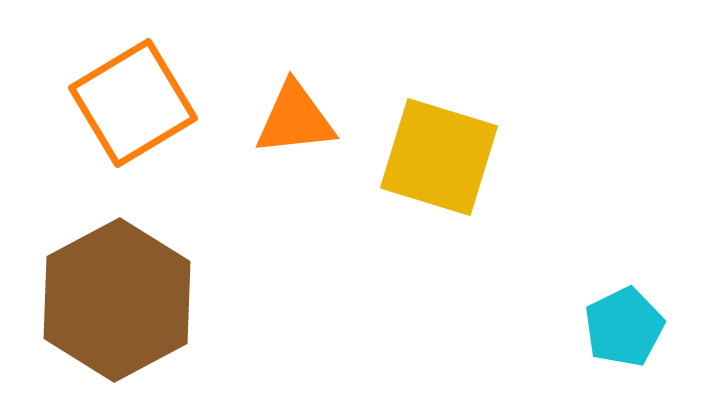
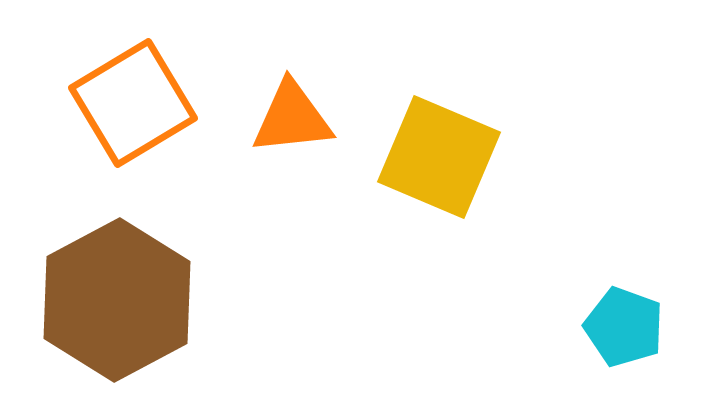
orange triangle: moved 3 px left, 1 px up
yellow square: rotated 6 degrees clockwise
cyan pentagon: rotated 26 degrees counterclockwise
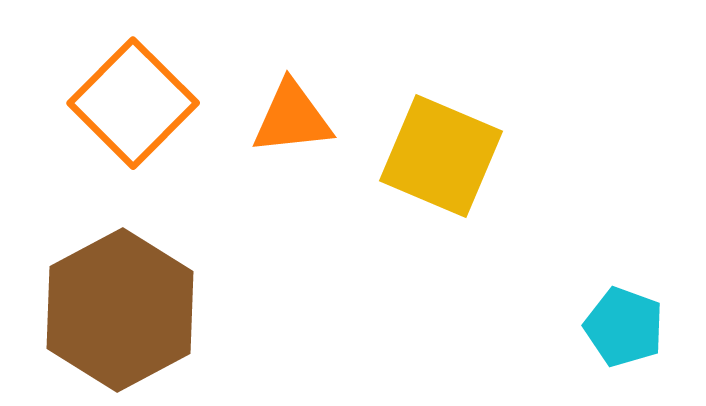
orange square: rotated 14 degrees counterclockwise
yellow square: moved 2 px right, 1 px up
brown hexagon: moved 3 px right, 10 px down
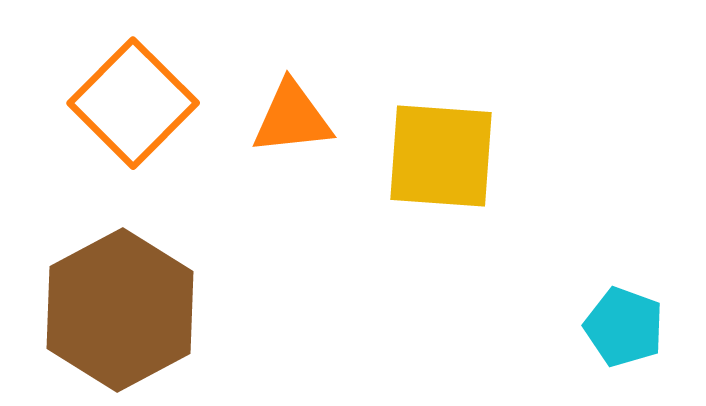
yellow square: rotated 19 degrees counterclockwise
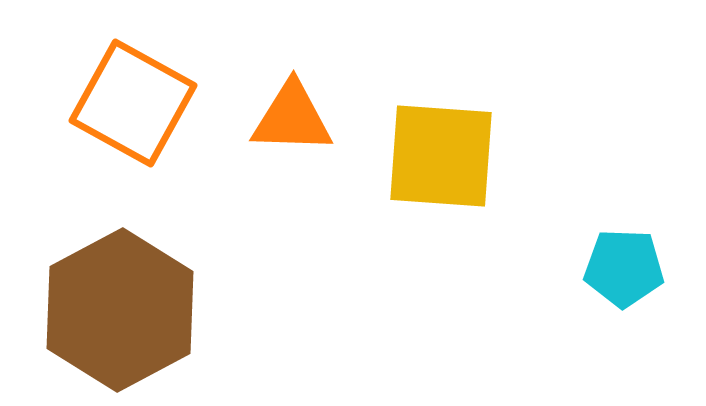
orange square: rotated 16 degrees counterclockwise
orange triangle: rotated 8 degrees clockwise
cyan pentagon: moved 59 px up; rotated 18 degrees counterclockwise
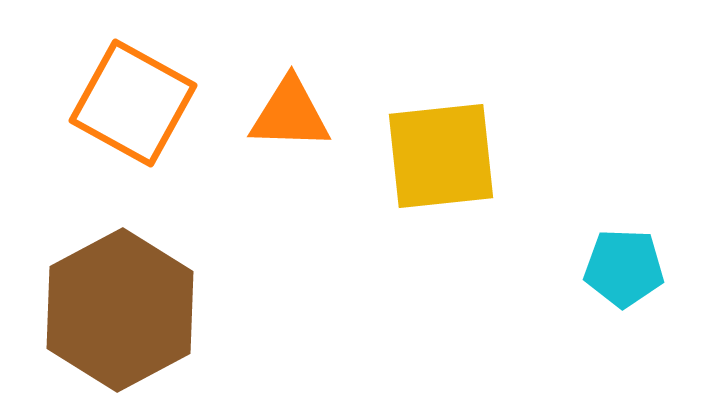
orange triangle: moved 2 px left, 4 px up
yellow square: rotated 10 degrees counterclockwise
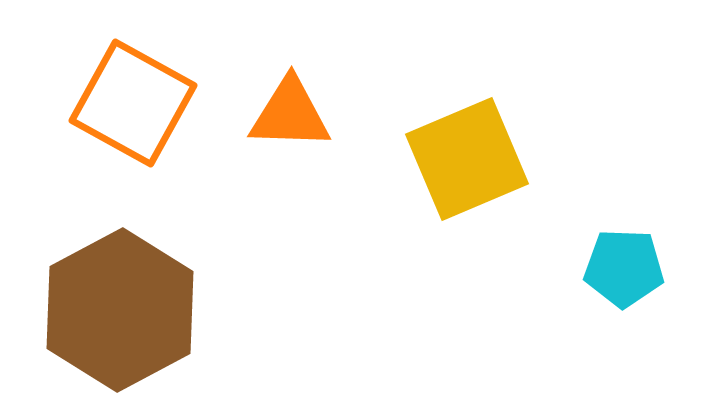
yellow square: moved 26 px right, 3 px down; rotated 17 degrees counterclockwise
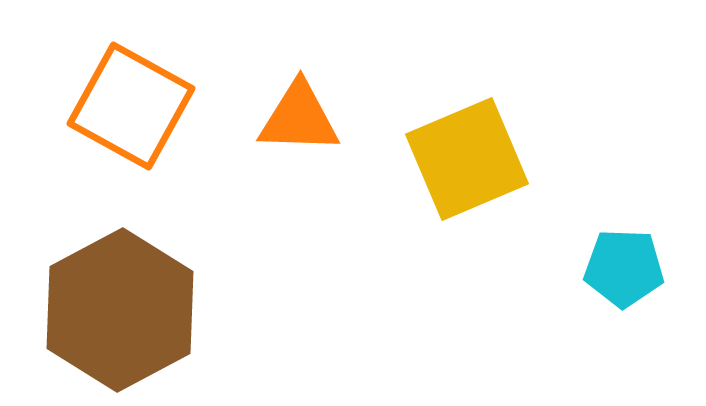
orange square: moved 2 px left, 3 px down
orange triangle: moved 9 px right, 4 px down
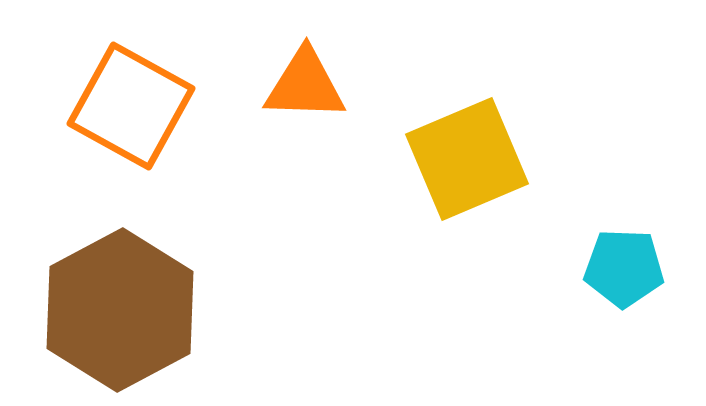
orange triangle: moved 6 px right, 33 px up
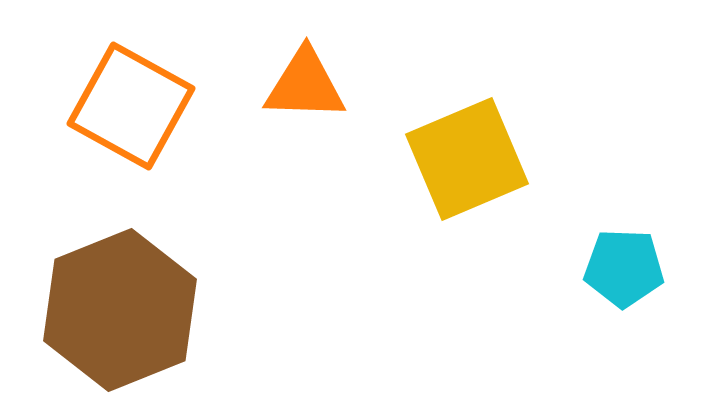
brown hexagon: rotated 6 degrees clockwise
